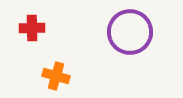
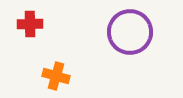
red cross: moved 2 px left, 4 px up
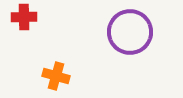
red cross: moved 6 px left, 7 px up
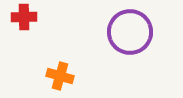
orange cross: moved 4 px right
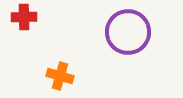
purple circle: moved 2 px left
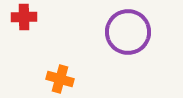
orange cross: moved 3 px down
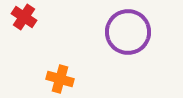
red cross: rotated 35 degrees clockwise
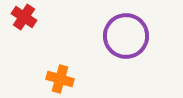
purple circle: moved 2 px left, 4 px down
